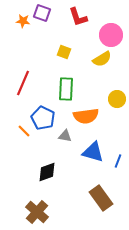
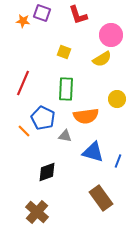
red L-shape: moved 2 px up
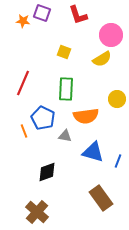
orange line: rotated 24 degrees clockwise
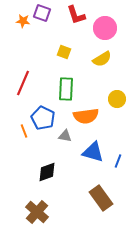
red L-shape: moved 2 px left
pink circle: moved 6 px left, 7 px up
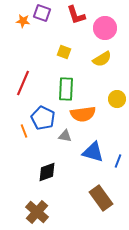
orange semicircle: moved 3 px left, 2 px up
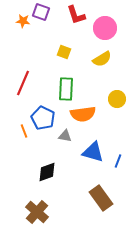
purple square: moved 1 px left, 1 px up
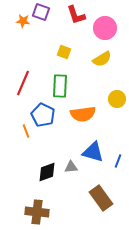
green rectangle: moved 6 px left, 3 px up
blue pentagon: moved 3 px up
orange line: moved 2 px right
gray triangle: moved 6 px right, 31 px down; rotated 16 degrees counterclockwise
brown cross: rotated 35 degrees counterclockwise
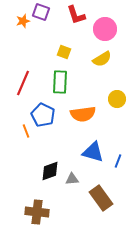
orange star: rotated 24 degrees counterclockwise
pink circle: moved 1 px down
green rectangle: moved 4 px up
gray triangle: moved 1 px right, 12 px down
black diamond: moved 3 px right, 1 px up
